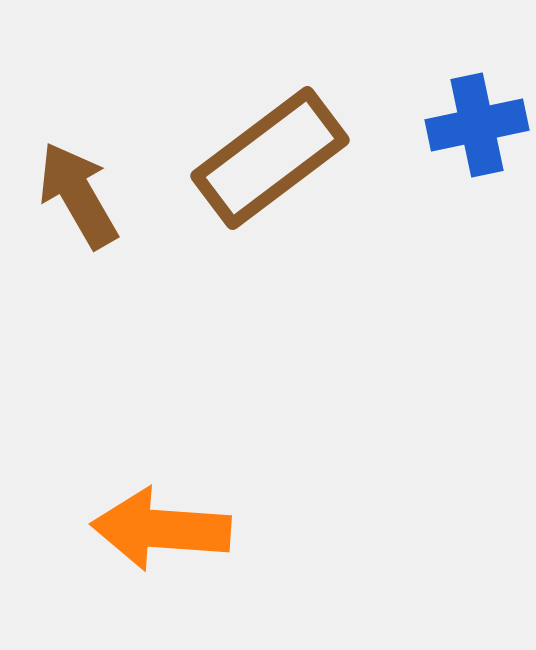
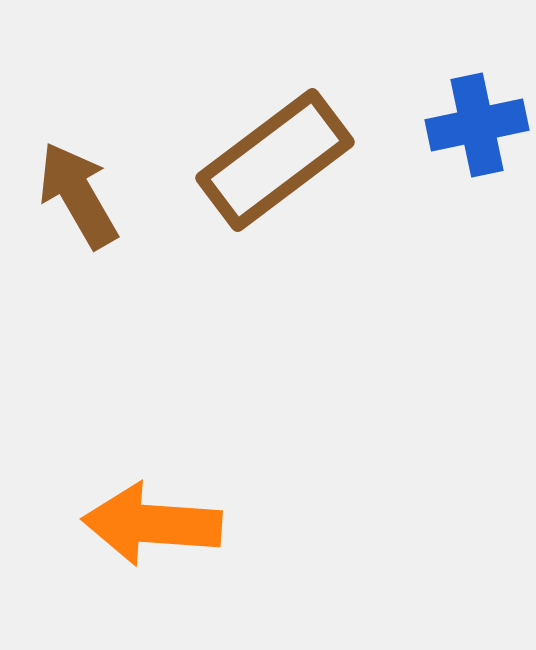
brown rectangle: moved 5 px right, 2 px down
orange arrow: moved 9 px left, 5 px up
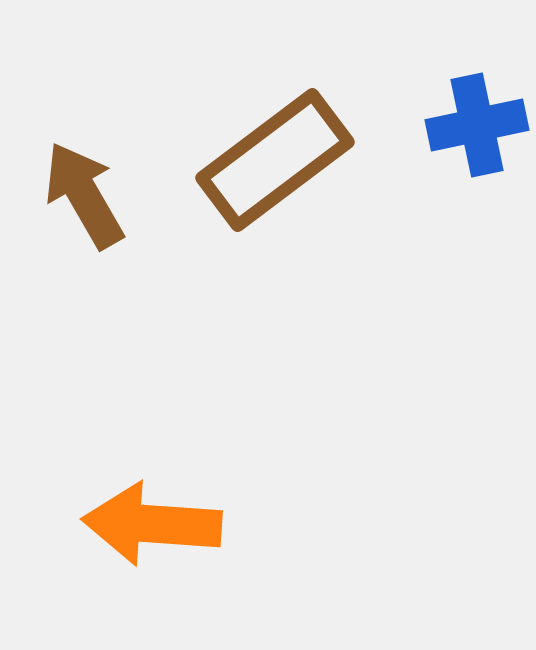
brown arrow: moved 6 px right
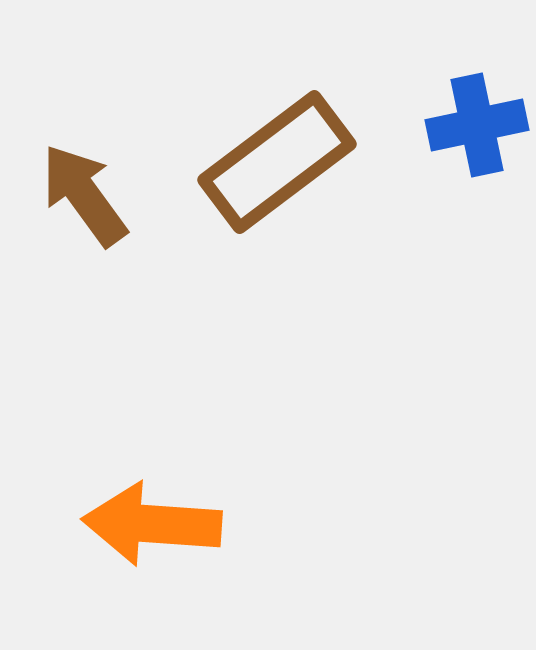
brown rectangle: moved 2 px right, 2 px down
brown arrow: rotated 6 degrees counterclockwise
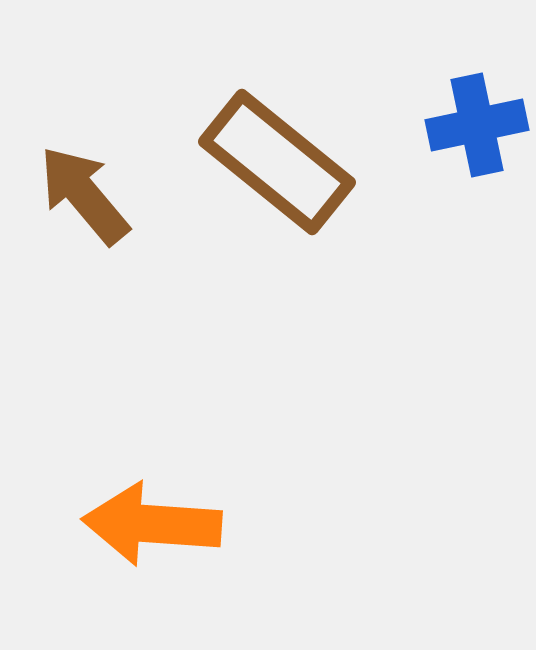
brown rectangle: rotated 76 degrees clockwise
brown arrow: rotated 4 degrees counterclockwise
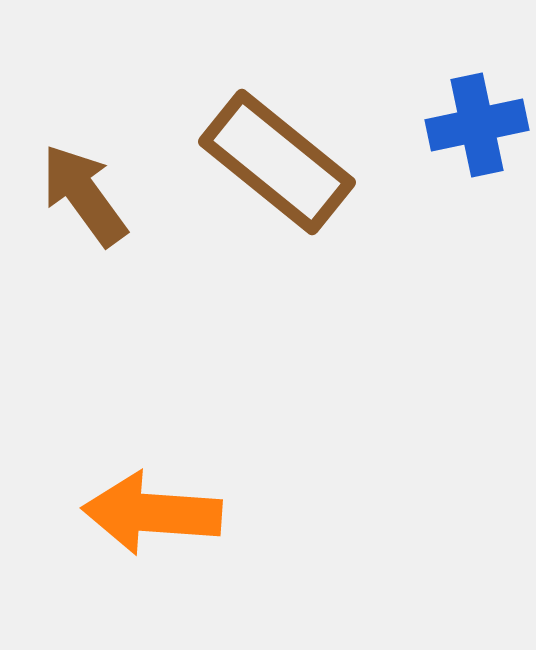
brown arrow: rotated 4 degrees clockwise
orange arrow: moved 11 px up
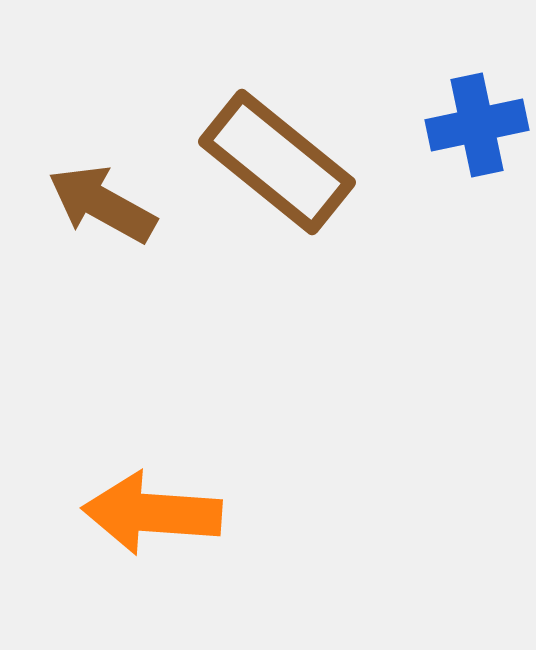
brown arrow: moved 18 px right, 9 px down; rotated 25 degrees counterclockwise
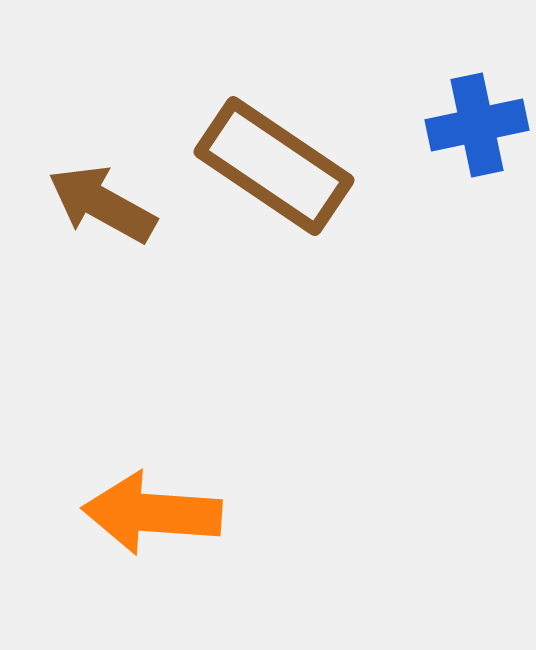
brown rectangle: moved 3 px left, 4 px down; rotated 5 degrees counterclockwise
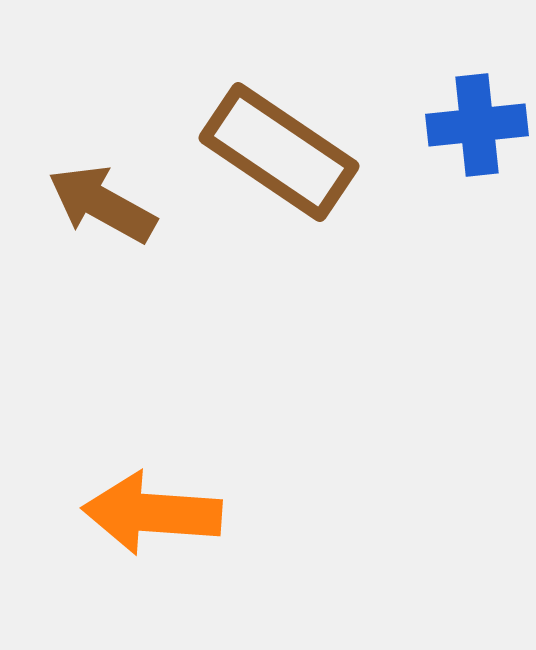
blue cross: rotated 6 degrees clockwise
brown rectangle: moved 5 px right, 14 px up
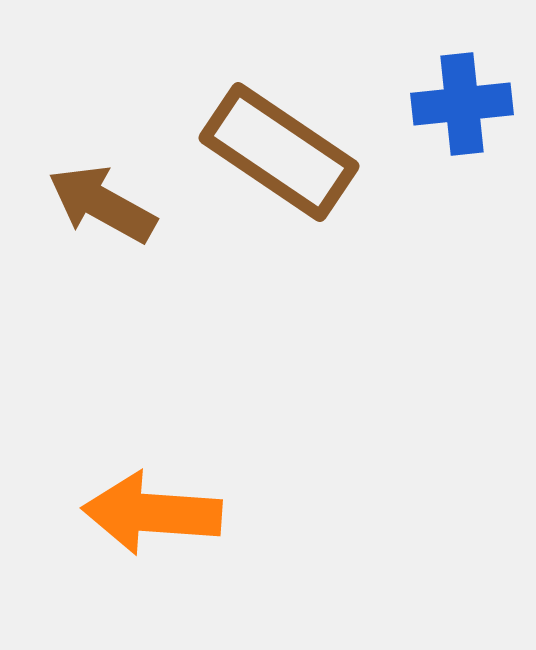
blue cross: moved 15 px left, 21 px up
